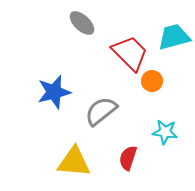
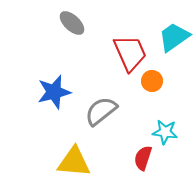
gray ellipse: moved 10 px left
cyan trapezoid: rotated 20 degrees counterclockwise
red trapezoid: rotated 21 degrees clockwise
red semicircle: moved 15 px right
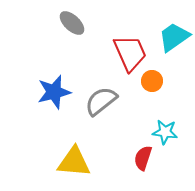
gray semicircle: moved 10 px up
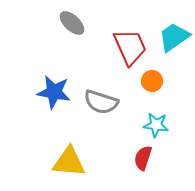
red trapezoid: moved 6 px up
blue star: rotated 24 degrees clockwise
gray semicircle: moved 1 px down; rotated 124 degrees counterclockwise
cyan star: moved 9 px left, 7 px up
yellow triangle: moved 5 px left
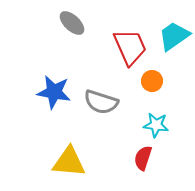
cyan trapezoid: moved 1 px up
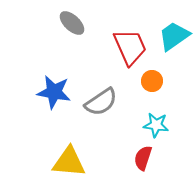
gray semicircle: rotated 52 degrees counterclockwise
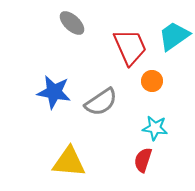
cyan star: moved 1 px left, 3 px down
red semicircle: moved 2 px down
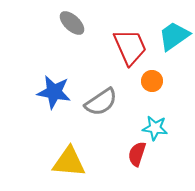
red semicircle: moved 6 px left, 6 px up
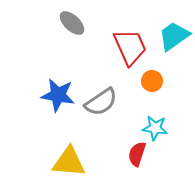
blue star: moved 4 px right, 3 px down
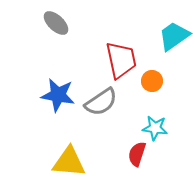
gray ellipse: moved 16 px left
red trapezoid: moved 9 px left, 13 px down; rotated 12 degrees clockwise
